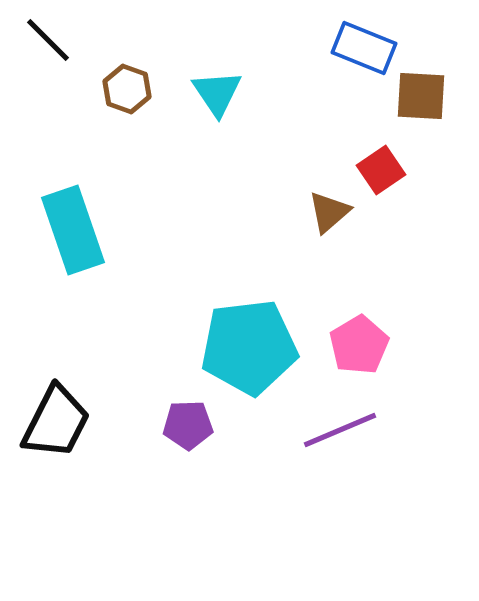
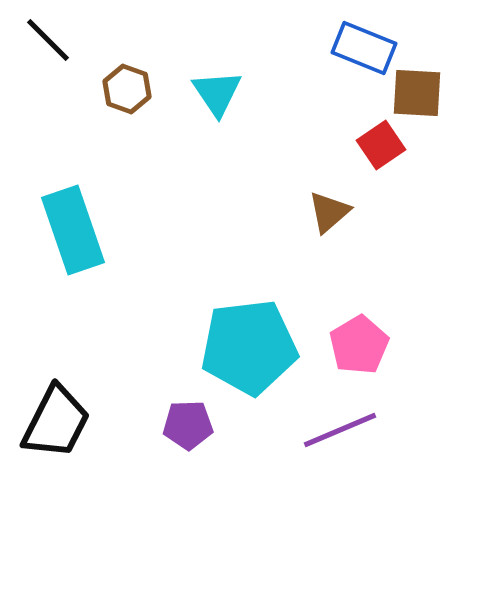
brown square: moved 4 px left, 3 px up
red square: moved 25 px up
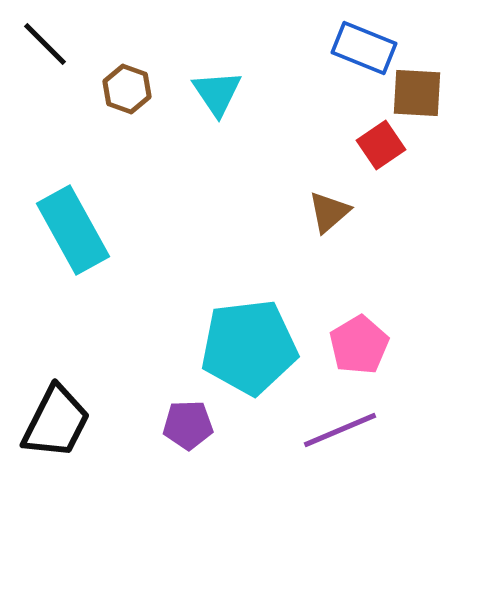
black line: moved 3 px left, 4 px down
cyan rectangle: rotated 10 degrees counterclockwise
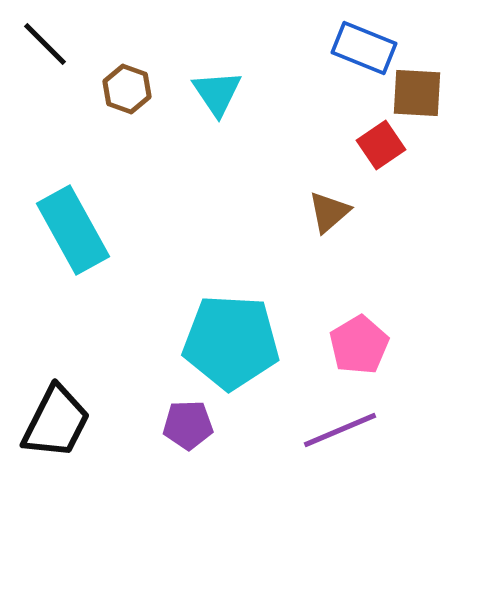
cyan pentagon: moved 18 px left, 5 px up; rotated 10 degrees clockwise
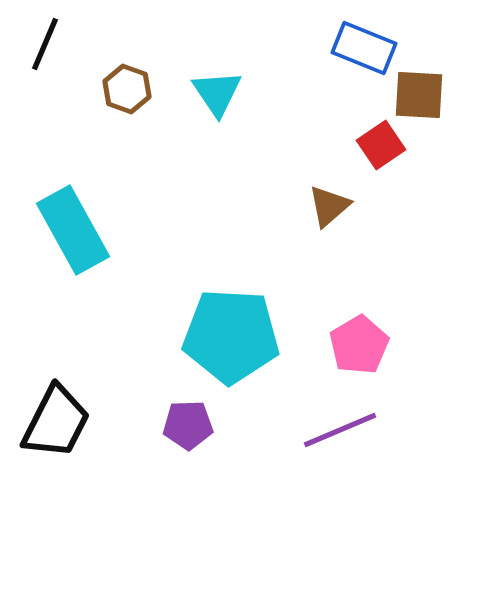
black line: rotated 68 degrees clockwise
brown square: moved 2 px right, 2 px down
brown triangle: moved 6 px up
cyan pentagon: moved 6 px up
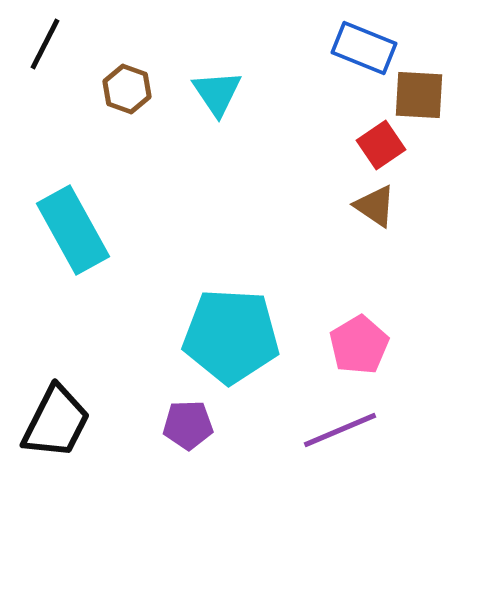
black line: rotated 4 degrees clockwise
brown triangle: moved 46 px right; rotated 45 degrees counterclockwise
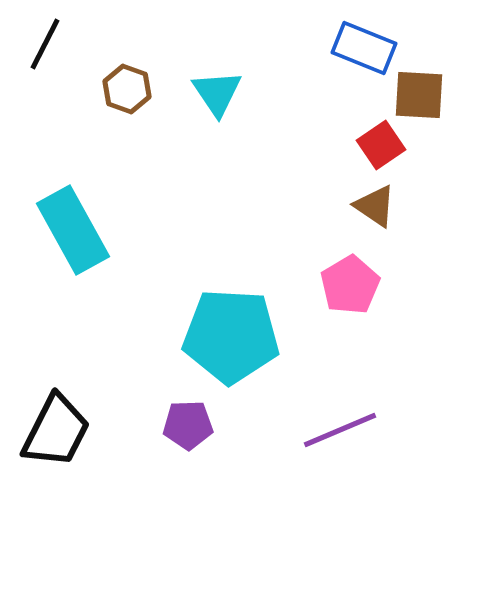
pink pentagon: moved 9 px left, 60 px up
black trapezoid: moved 9 px down
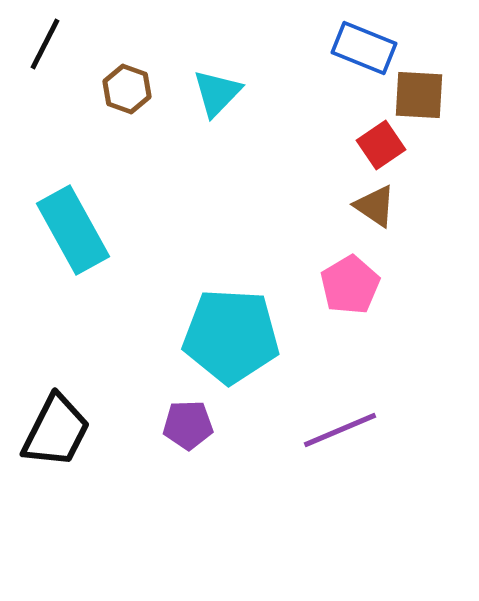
cyan triangle: rotated 18 degrees clockwise
